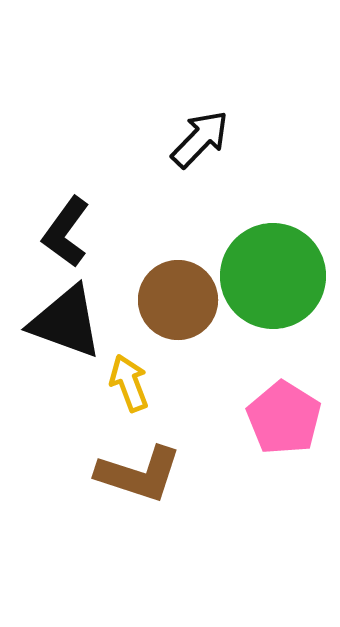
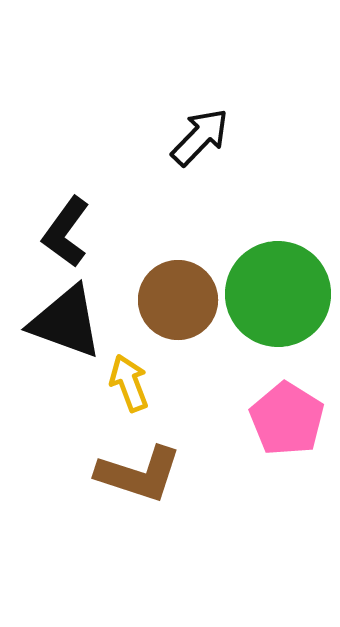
black arrow: moved 2 px up
green circle: moved 5 px right, 18 px down
pink pentagon: moved 3 px right, 1 px down
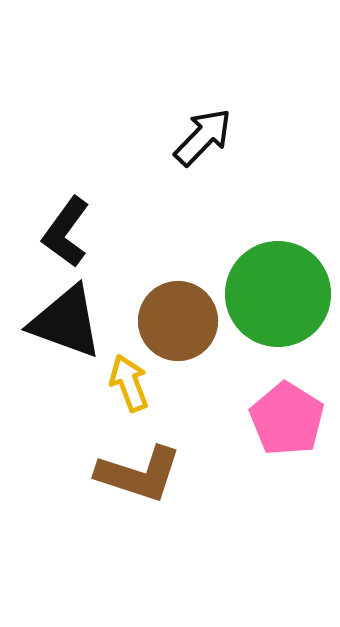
black arrow: moved 3 px right
brown circle: moved 21 px down
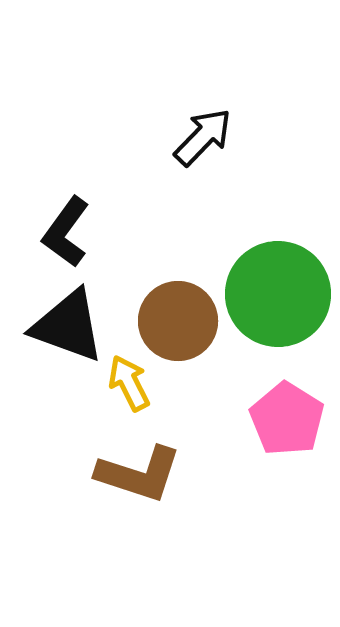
black triangle: moved 2 px right, 4 px down
yellow arrow: rotated 6 degrees counterclockwise
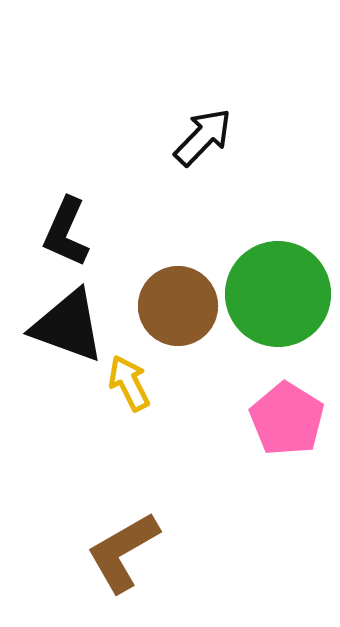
black L-shape: rotated 12 degrees counterclockwise
brown circle: moved 15 px up
brown L-shape: moved 16 px left, 78 px down; rotated 132 degrees clockwise
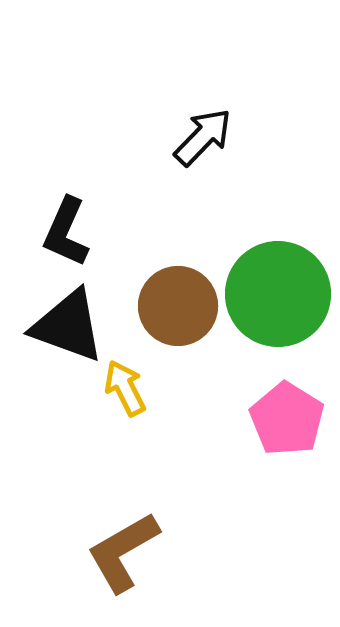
yellow arrow: moved 4 px left, 5 px down
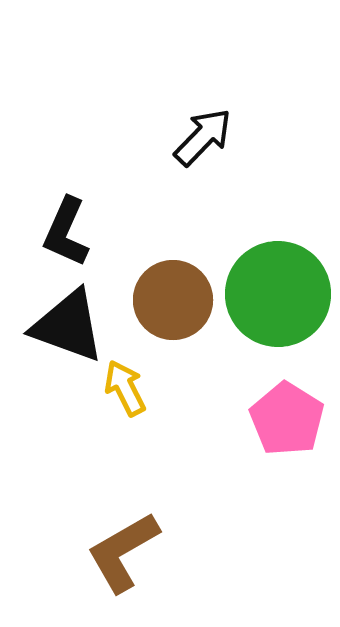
brown circle: moved 5 px left, 6 px up
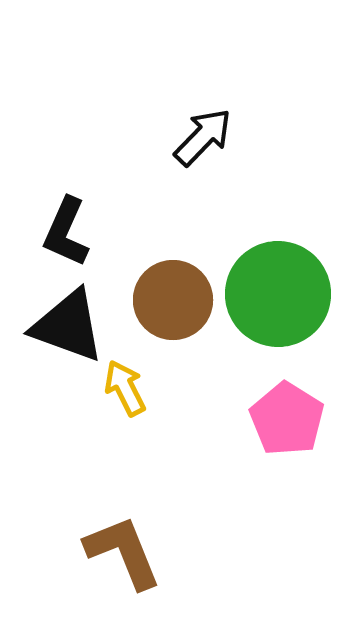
brown L-shape: rotated 98 degrees clockwise
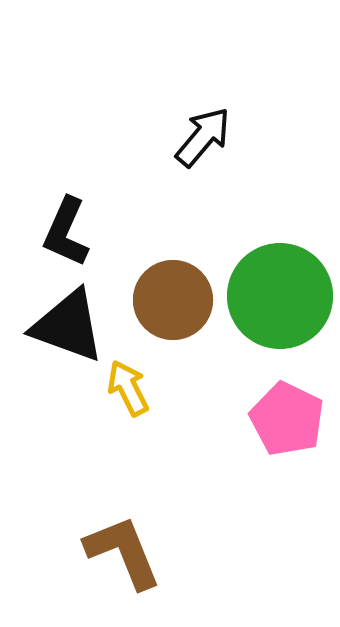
black arrow: rotated 4 degrees counterclockwise
green circle: moved 2 px right, 2 px down
yellow arrow: moved 3 px right
pink pentagon: rotated 6 degrees counterclockwise
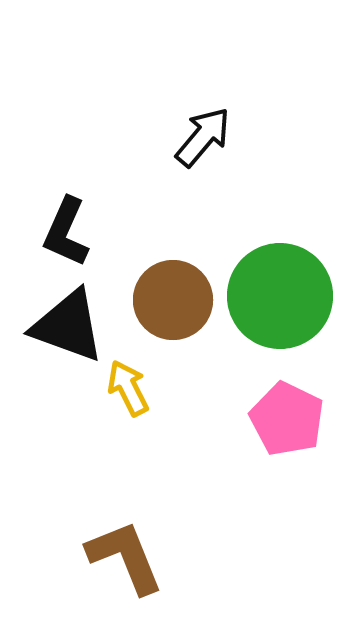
brown L-shape: moved 2 px right, 5 px down
